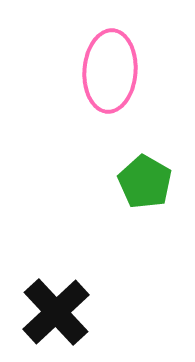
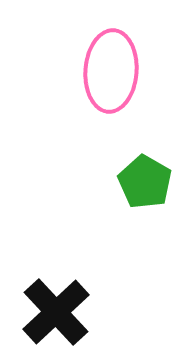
pink ellipse: moved 1 px right
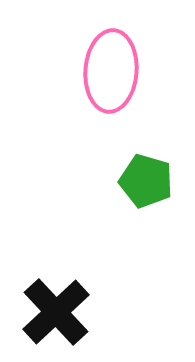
green pentagon: moved 1 px right, 1 px up; rotated 14 degrees counterclockwise
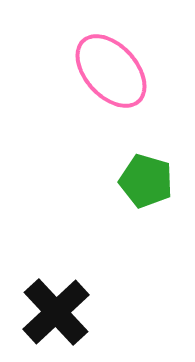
pink ellipse: rotated 46 degrees counterclockwise
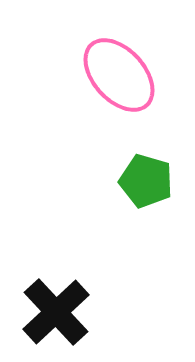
pink ellipse: moved 8 px right, 4 px down
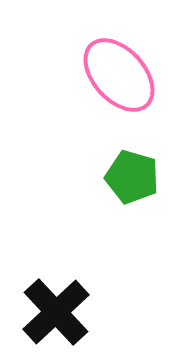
green pentagon: moved 14 px left, 4 px up
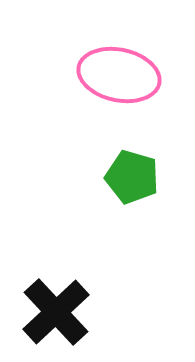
pink ellipse: rotated 36 degrees counterclockwise
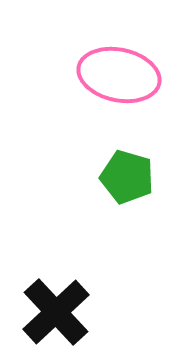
green pentagon: moved 5 px left
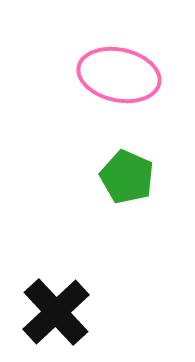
green pentagon: rotated 8 degrees clockwise
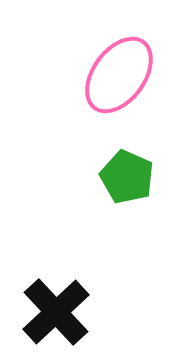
pink ellipse: rotated 66 degrees counterclockwise
